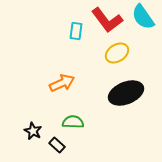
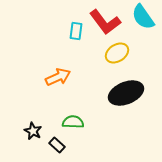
red L-shape: moved 2 px left, 2 px down
orange arrow: moved 4 px left, 6 px up
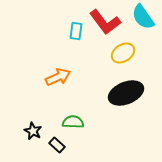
yellow ellipse: moved 6 px right
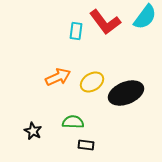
cyan semicircle: moved 2 px right; rotated 108 degrees counterclockwise
yellow ellipse: moved 31 px left, 29 px down
black rectangle: moved 29 px right; rotated 35 degrees counterclockwise
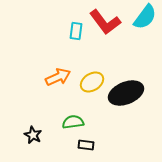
green semicircle: rotated 10 degrees counterclockwise
black star: moved 4 px down
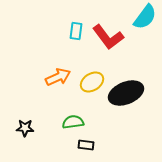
red L-shape: moved 3 px right, 15 px down
black star: moved 8 px left, 7 px up; rotated 24 degrees counterclockwise
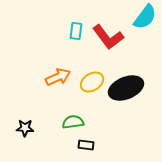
black ellipse: moved 5 px up
